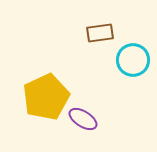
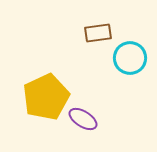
brown rectangle: moved 2 px left
cyan circle: moved 3 px left, 2 px up
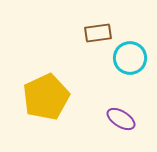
purple ellipse: moved 38 px right
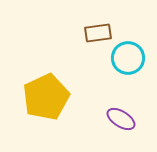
cyan circle: moved 2 px left
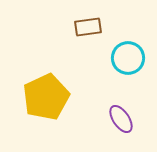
brown rectangle: moved 10 px left, 6 px up
purple ellipse: rotated 24 degrees clockwise
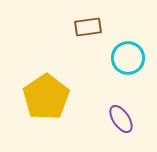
yellow pentagon: rotated 9 degrees counterclockwise
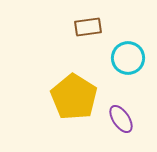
yellow pentagon: moved 28 px right; rotated 6 degrees counterclockwise
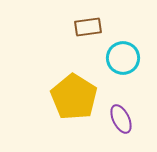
cyan circle: moved 5 px left
purple ellipse: rotated 8 degrees clockwise
